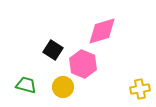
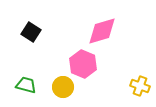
black square: moved 22 px left, 18 px up
yellow cross: moved 3 px up; rotated 30 degrees clockwise
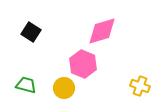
yellow circle: moved 1 px right, 1 px down
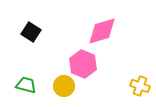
yellow circle: moved 2 px up
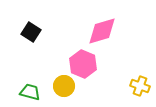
green trapezoid: moved 4 px right, 7 px down
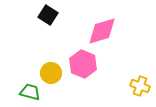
black square: moved 17 px right, 17 px up
yellow circle: moved 13 px left, 13 px up
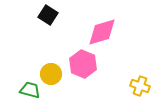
pink diamond: moved 1 px down
yellow circle: moved 1 px down
green trapezoid: moved 2 px up
